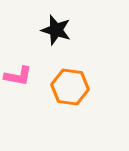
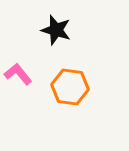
pink L-shape: moved 2 px up; rotated 140 degrees counterclockwise
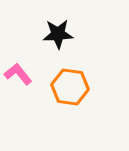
black star: moved 2 px right, 4 px down; rotated 20 degrees counterclockwise
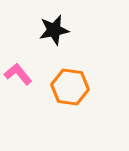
black star: moved 4 px left, 4 px up; rotated 8 degrees counterclockwise
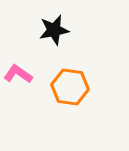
pink L-shape: rotated 16 degrees counterclockwise
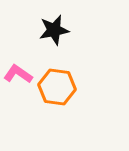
orange hexagon: moved 13 px left
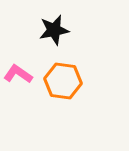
orange hexagon: moved 6 px right, 6 px up
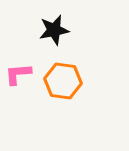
pink L-shape: rotated 40 degrees counterclockwise
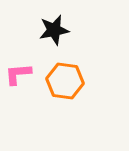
orange hexagon: moved 2 px right
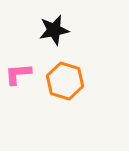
orange hexagon: rotated 9 degrees clockwise
